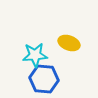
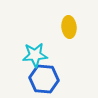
yellow ellipse: moved 16 px up; rotated 65 degrees clockwise
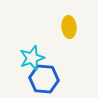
cyan star: moved 3 px left, 3 px down; rotated 15 degrees counterclockwise
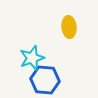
blue hexagon: moved 1 px right, 1 px down
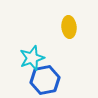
blue hexagon: rotated 16 degrees counterclockwise
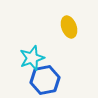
yellow ellipse: rotated 15 degrees counterclockwise
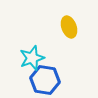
blue hexagon: rotated 20 degrees clockwise
